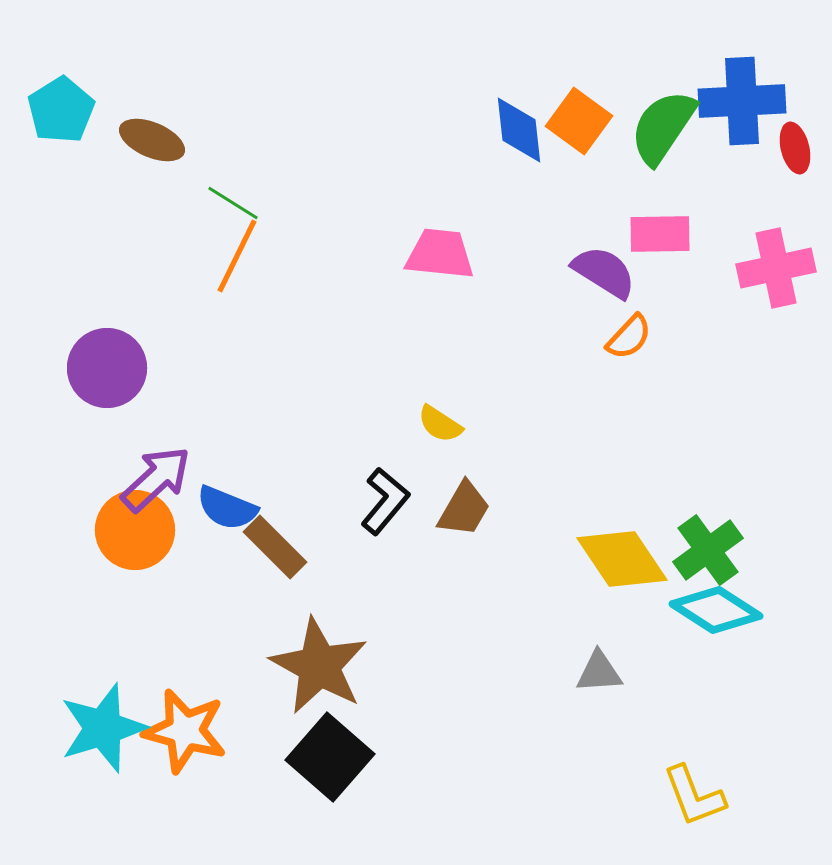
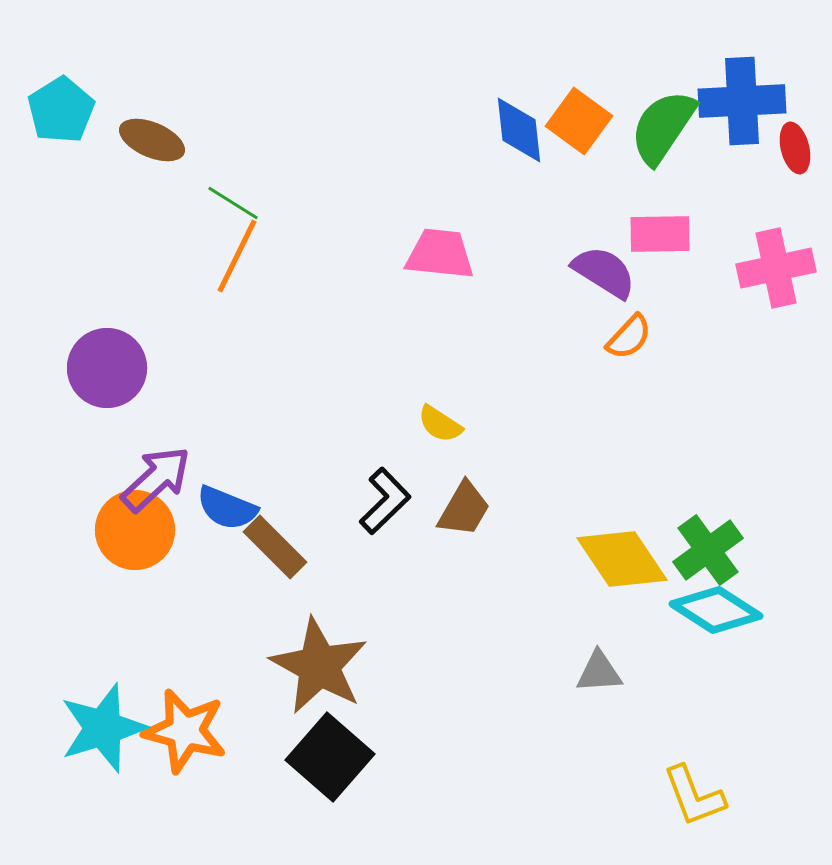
black L-shape: rotated 6 degrees clockwise
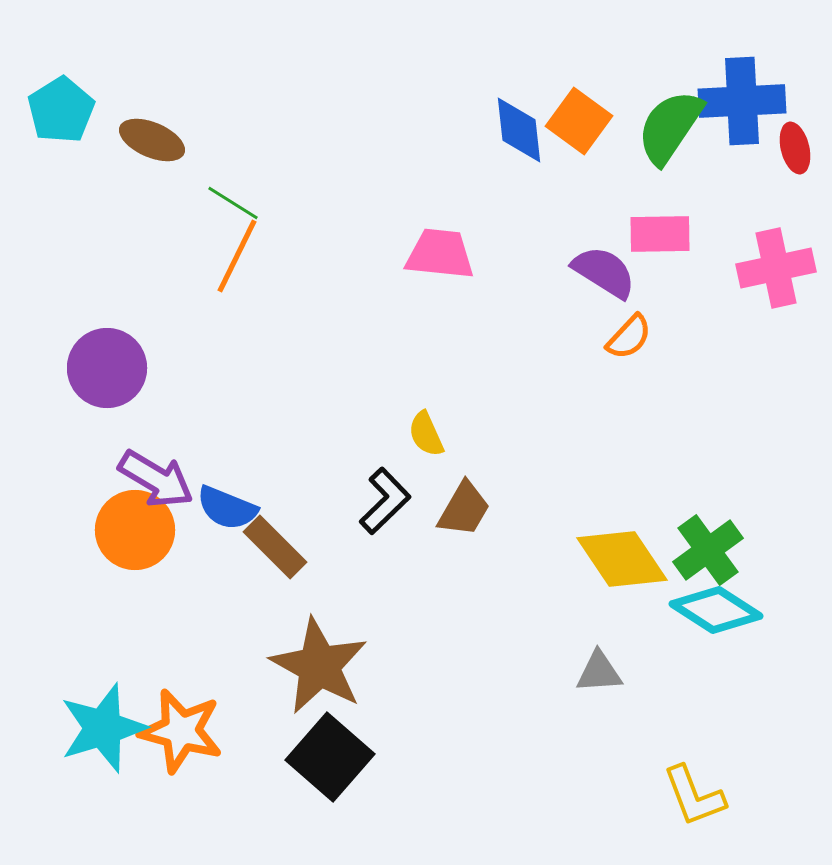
green semicircle: moved 7 px right
yellow semicircle: moved 14 px left, 10 px down; rotated 33 degrees clockwise
purple arrow: rotated 74 degrees clockwise
orange star: moved 4 px left
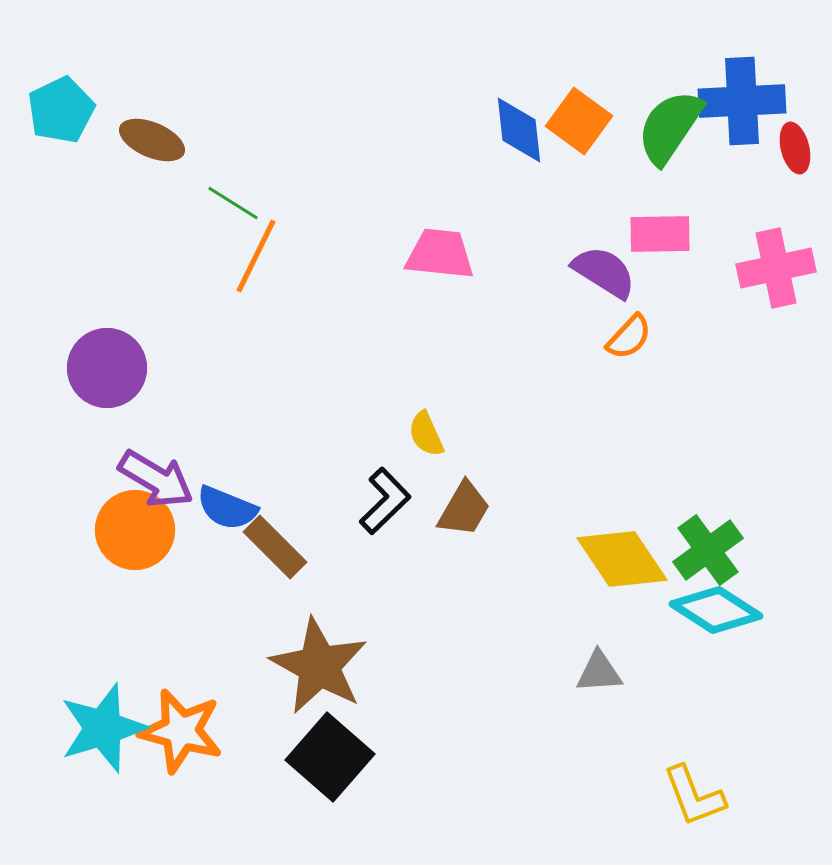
cyan pentagon: rotated 6 degrees clockwise
orange line: moved 19 px right
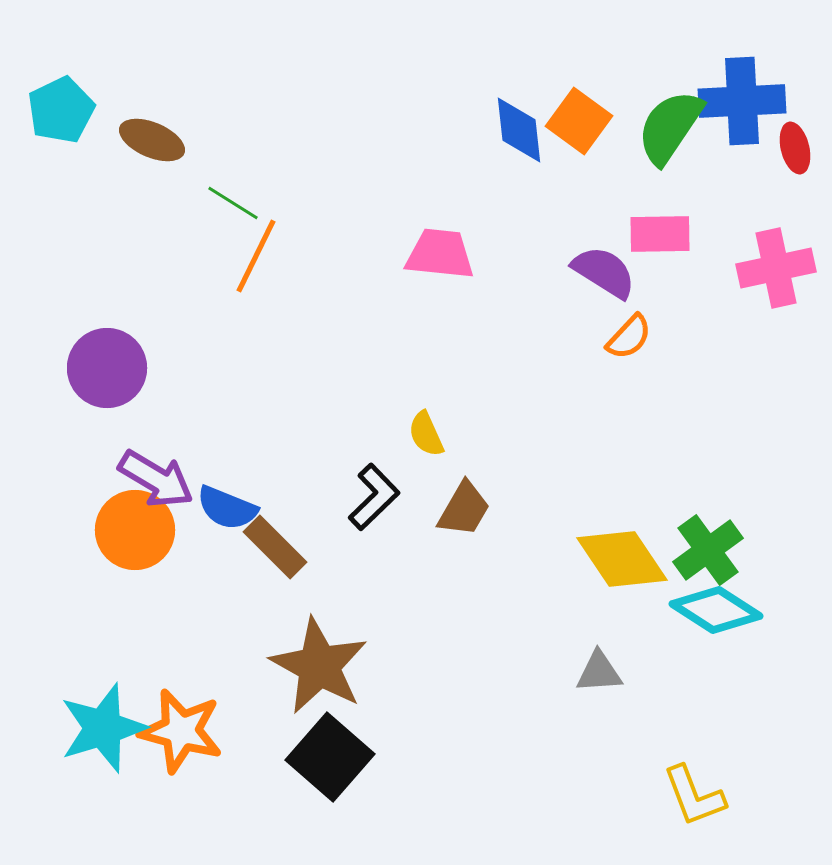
black L-shape: moved 11 px left, 4 px up
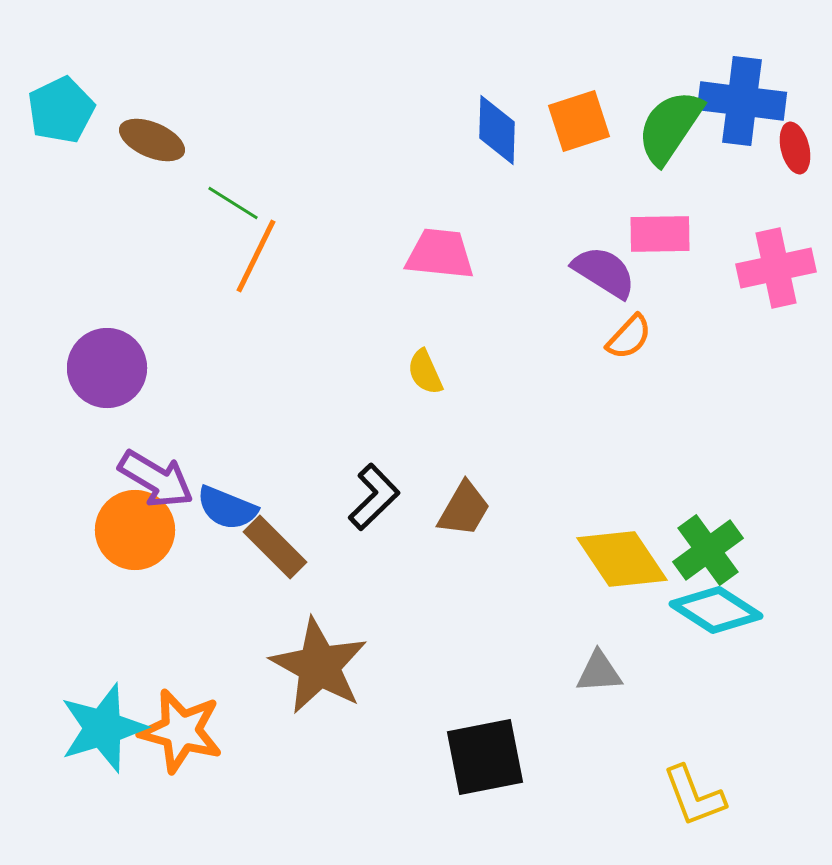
blue cross: rotated 10 degrees clockwise
orange square: rotated 36 degrees clockwise
blue diamond: moved 22 px left; rotated 8 degrees clockwise
yellow semicircle: moved 1 px left, 62 px up
black square: moved 155 px right; rotated 38 degrees clockwise
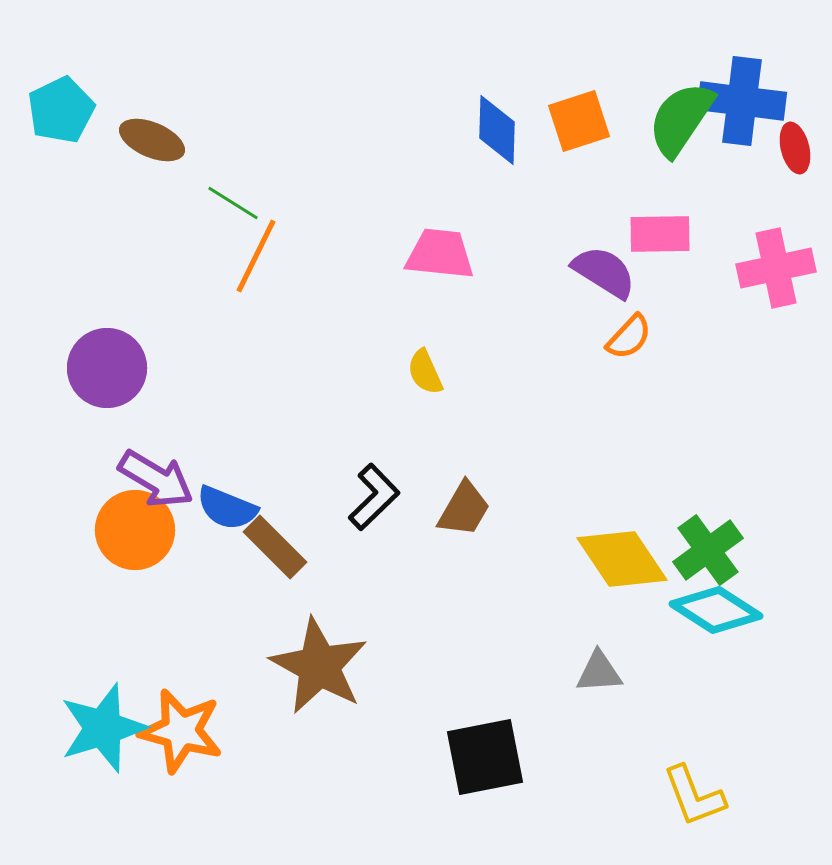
green semicircle: moved 11 px right, 8 px up
